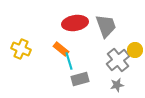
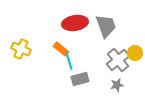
yellow circle: moved 3 px down
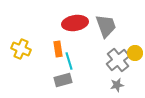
orange rectangle: moved 3 px left; rotated 42 degrees clockwise
gray rectangle: moved 17 px left, 1 px down
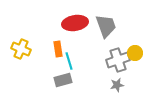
gray cross: rotated 20 degrees clockwise
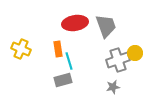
gray star: moved 4 px left, 2 px down
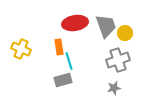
orange rectangle: moved 1 px right, 2 px up
yellow circle: moved 10 px left, 20 px up
gray star: moved 1 px right, 1 px down
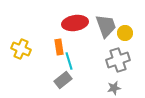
gray rectangle: rotated 24 degrees counterclockwise
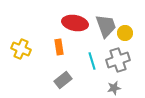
red ellipse: rotated 20 degrees clockwise
cyan line: moved 23 px right
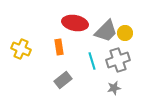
gray trapezoid: moved 5 px down; rotated 65 degrees clockwise
